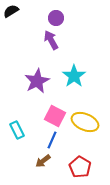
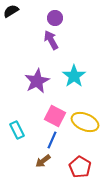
purple circle: moved 1 px left
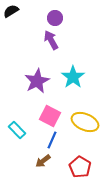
cyan star: moved 1 px left, 1 px down
pink square: moved 5 px left
cyan rectangle: rotated 18 degrees counterclockwise
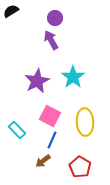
yellow ellipse: rotated 64 degrees clockwise
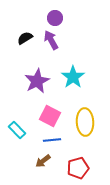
black semicircle: moved 14 px right, 27 px down
blue line: rotated 60 degrees clockwise
red pentagon: moved 2 px left, 1 px down; rotated 25 degrees clockwise
